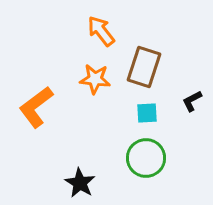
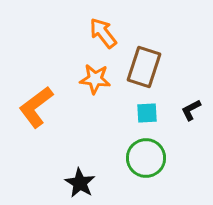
orange arrow: moved 2 px right, 2 px down
black L-shape: moved 1 px left, 9 px down
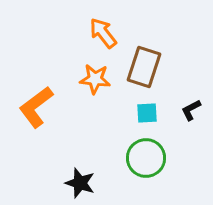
black star: rotated 12 degrees counterclockwise
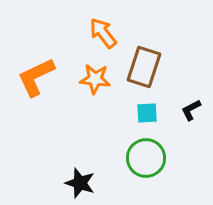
orange L-shape: moved 30 px up; rotated 12 degrees clockwise
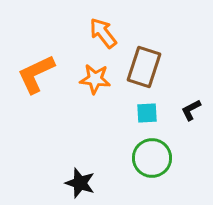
orange L-shape: moved 3 px up
green circle: moved 6 px right
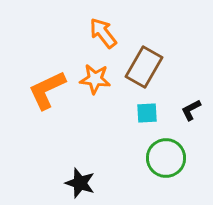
brown rectangle: rotated 12 degrees clockwise
orange L-shape: moved 11 px right, 16 px down
green circle: moved 14 px right
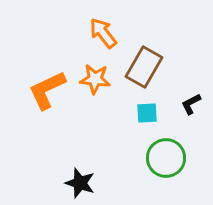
black L-shape: moved 6 px up
